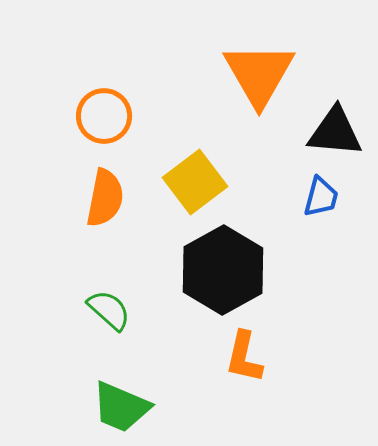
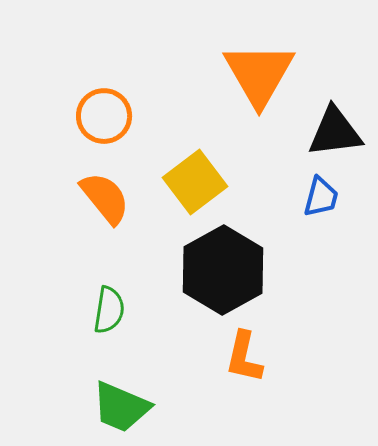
black triangle: rotated 12 degrees counterclockwise
orange semicircle: rotated 50 degrees counterclockwise
green semicircle: rotated 57 degrees clockwise
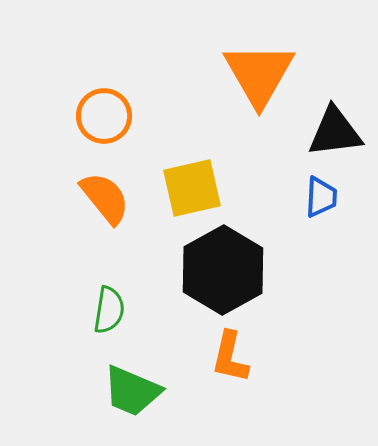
yellow square: moved 3 px left, 6 px down; rotated 24 degrees clockwise
blue trapezoid: rotated 12 degrees counterclockwise
orange L-shape: moved 14 px left
green trapezoid: moved 11 px right, 16 px up
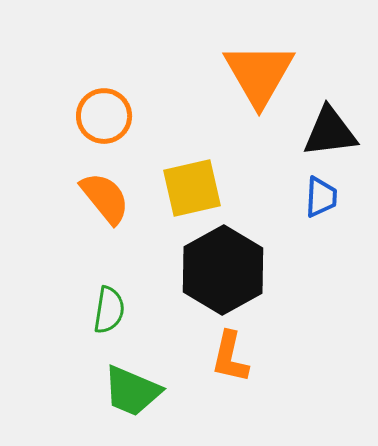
black triangle: moved 5 px left
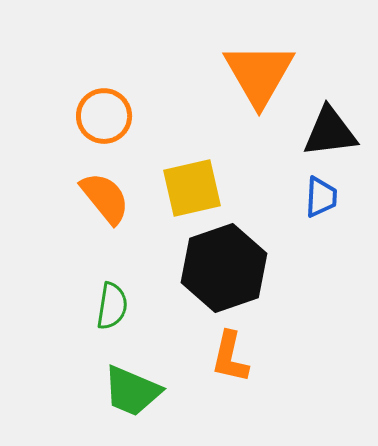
black hexagon: moved 1 px right, 2 px up; rotated 10 degrees clockwise
green semicircle: moved 3 px right, 4 px up
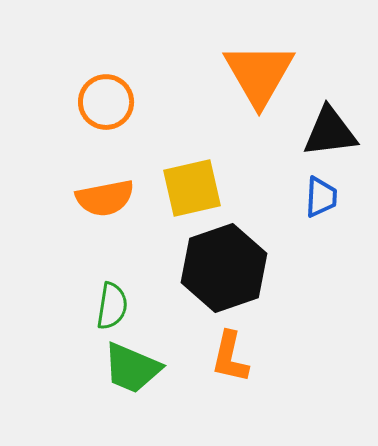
orange circle: moved 2 px right, 14 px up
orange semicircle: rotated 118 degrees clockwise
green trapezoid: moved 23 px up
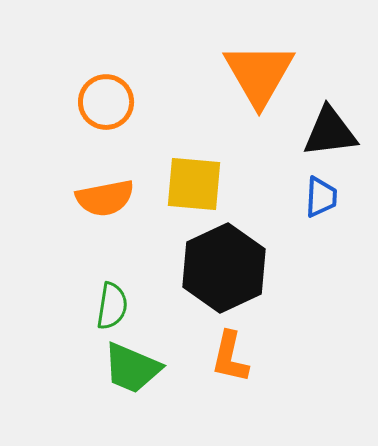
yellow square: moved 2 px right, 4 px up; rotated 18 degrees clockwise
black hexagon: rotated 6 degrees counterclockwise
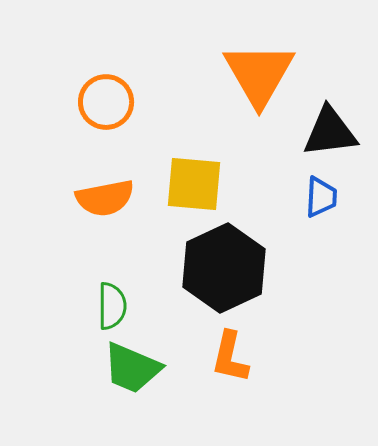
green semicircle: rotated 9 degrees counterclockwise
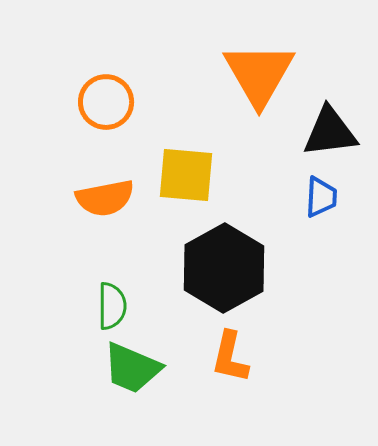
yellow square: moved 8 px left, 9 px up
black hexagon: rotated 4 degrees counterclockwise
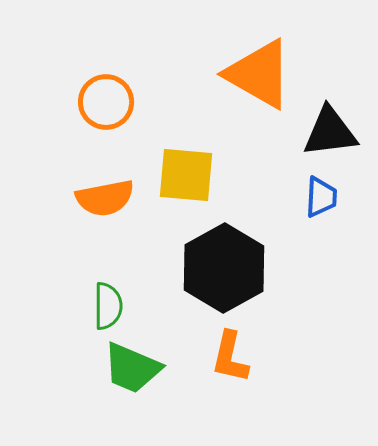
orange triangle: rotated 30 degrees counterclockwise
green semicircle: moved 4 px left
